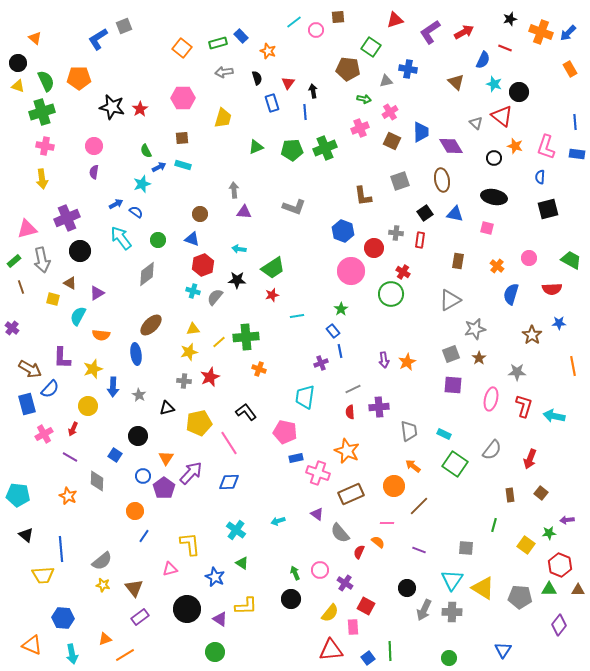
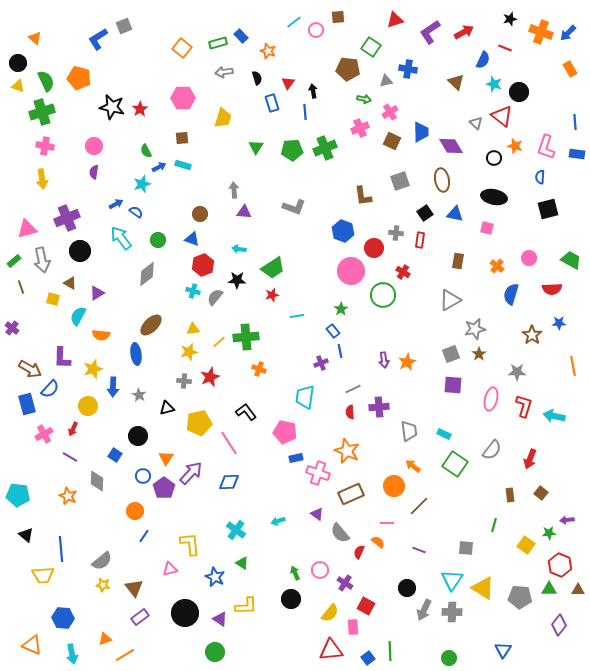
orange pentagon at (79, 78): rotated 15 degrees clockwise
green triangle at (256, 147): rotated 35 degrees counterclockwise
green circle at (391, 294): moved 8 px left, 1 px down
brown star at (479, 358): moved 4 px up
black circle at (187, 609): moved 2 px left, 4 px down
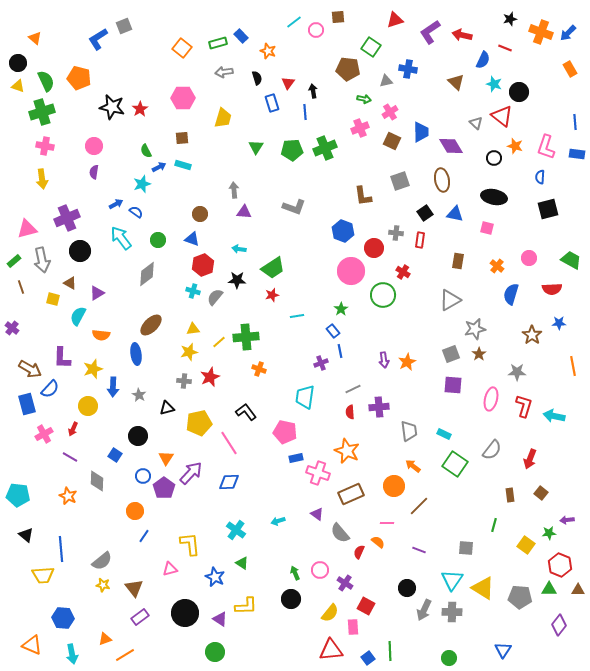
red arrow at (464, 32): moved 2 px left, 3 px down; rotated 138 degrees counterclockwise
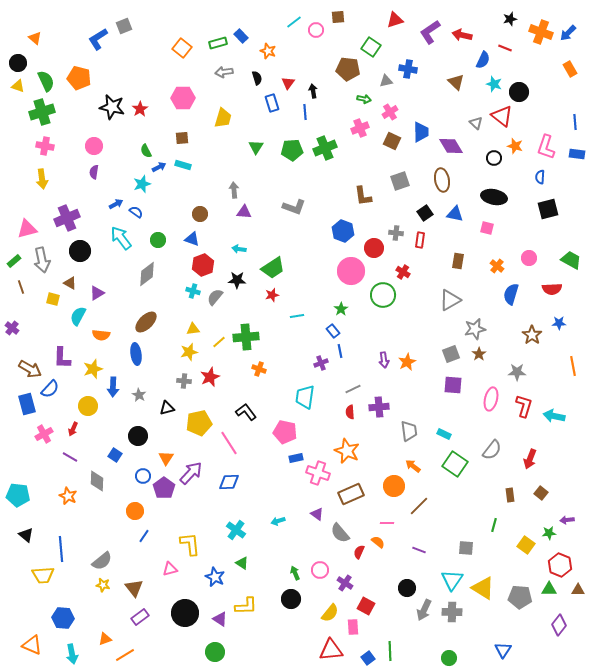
brown ellipse at (151, 325): moved 5 px left, 3 px up
